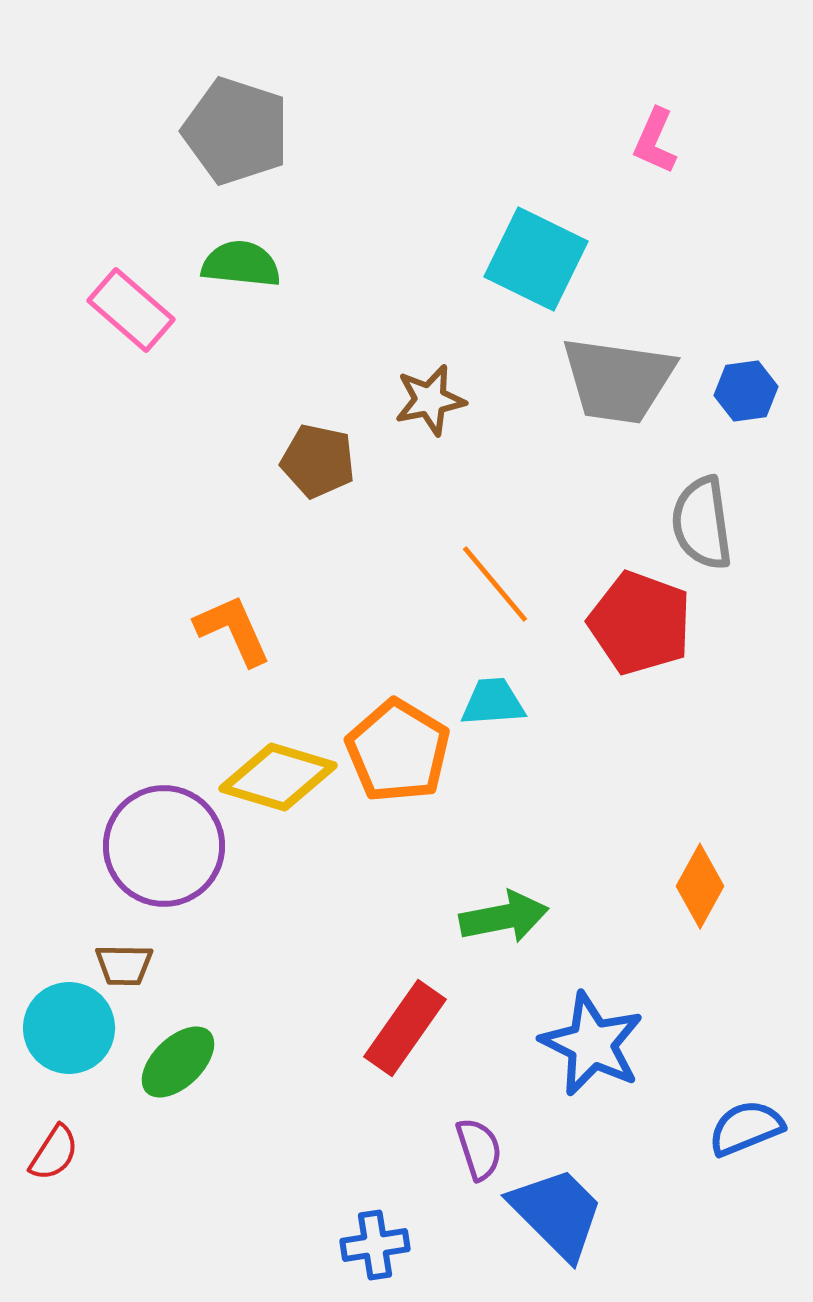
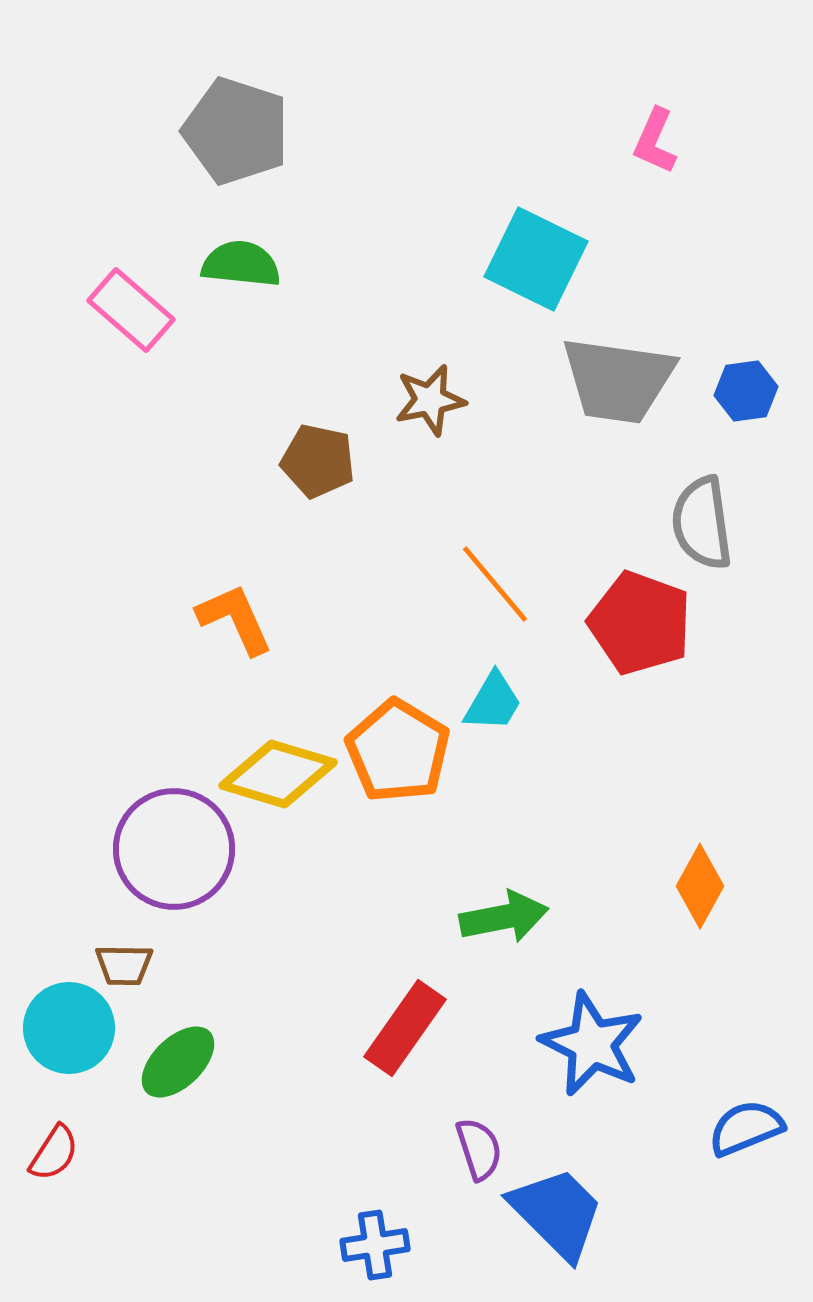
orange L-shape: moved 2 px right, 11 px up
cyan trapezoid: rotated 124 degrees clockwise
yellow diamond: moved 3 px up
purple circle: moved 10 px right, 3 px down
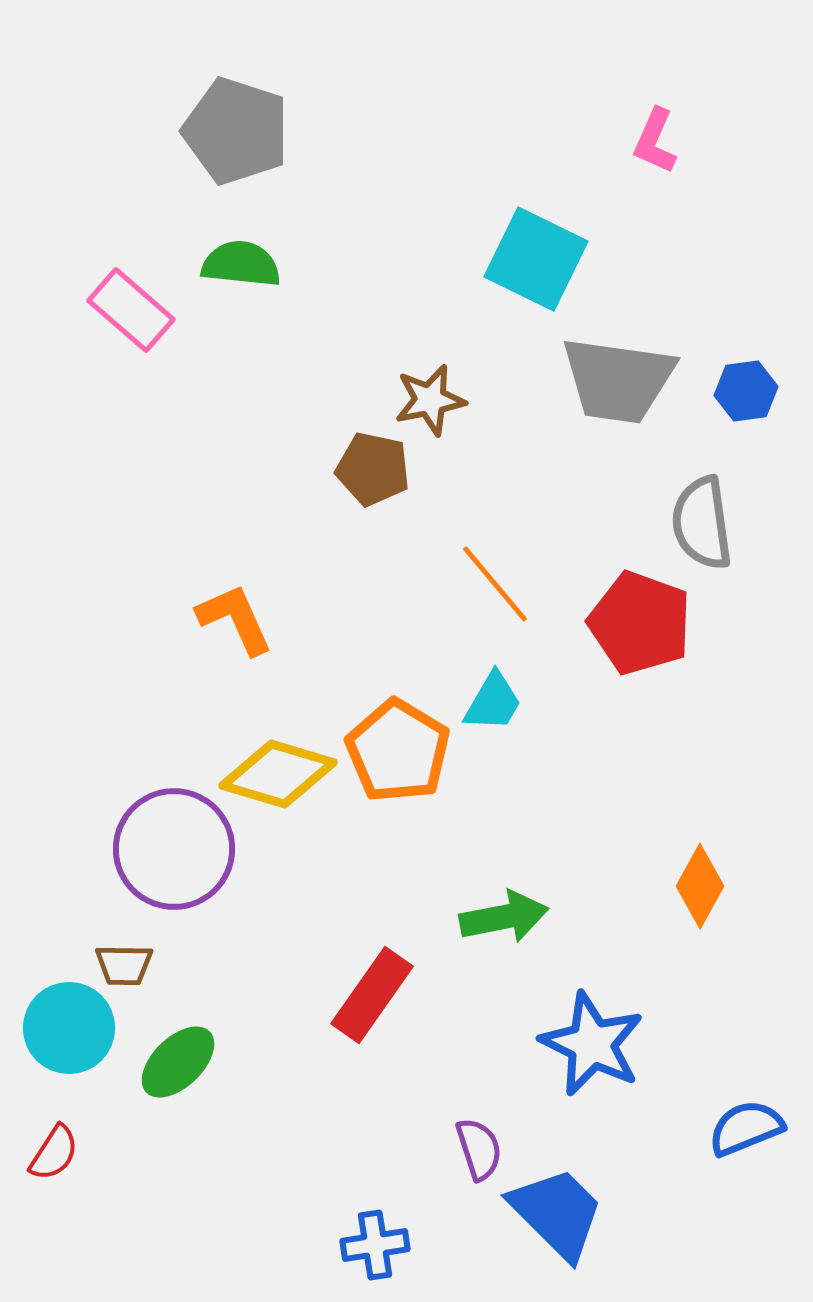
brown pentagon: moved 55 px right, 8 px down
red rectangle: moved 33 px left, 33 px up
